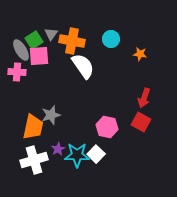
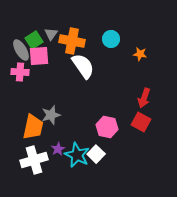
pink cross: moved 3 px right
cyan star: rotated 25 degrees clockwise
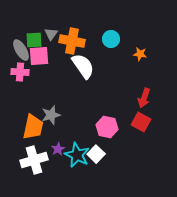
green square: rotated 30 degrees clockwise
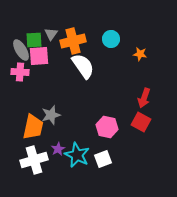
orange cross: moved 1 px right; rotated 25 degrees counterclockwise
white square: moved 7 px right, 5 px down; rotated 24 degrees clockwise
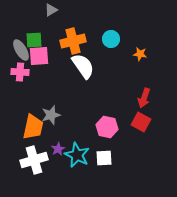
gray triangle: moved 24 px up; rotated 24 degrees clockwise
white square: moved 1 px right, 1 px up; rotated 18 degrees clockwise
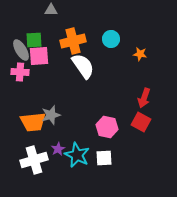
gray triangle: rotated 32 degrees clockwise
orange trapezoid: moved 5 px up; rotated 72 degrees clockwise
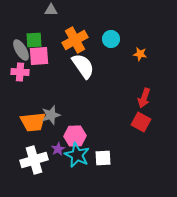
orange cross: moved 2 px right, 1 px up; rotated 15 degrees counterclockwise
pink hexagon: moved 32 px left, 9 px down; rotated 15 degrees counterclockwise
white square: moved 1 px left
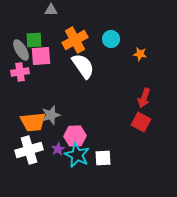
pink square: moved 2 px right
pink cross: rotated 12 degrees counterclockwise
white cross: moved 5 px left, 10 px up
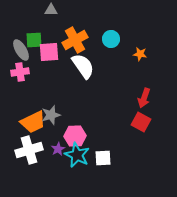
pink square: moved 8 px right, 4 px up
orange trapezoid: rotated 20 degrees counterclockwise
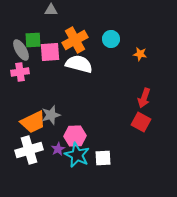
green square: moved 1 px left
pink square: moved 1 px right
white semicircle: moved 4 px left, 2 px up; rotated 40 degrees counterclockwise
